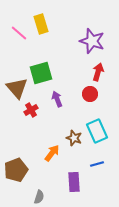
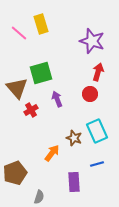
brown pentagon: moved 1 px left, 3 px down
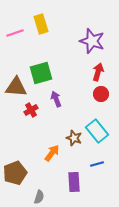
pink line: moved 4 px left; rotated 60 degrees counterclockwise
brown triangle: moved 1 px left, 1 px up; rotated 45 degrees counterclockwise
red circle: moved 11 px right
purple arrow: moved 1 px left
cyan rectangle: rotated 15 degrees counterclockwise
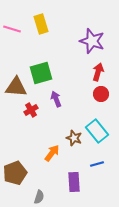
pink line: moved 3 px left, 4 px up; rotated 36 degrees clockwise
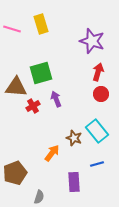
red cross: moved 2 px right, 4 px up
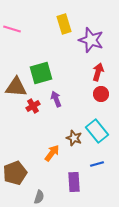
yellow rectangle: moved 23 px right
purple star: moved 1 px left, 1 px up
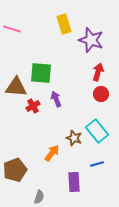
green square: rotated 20 degrees clockwise
brown pentagon: moved 3 px up
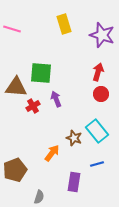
purple star: moved 11 px right, 5 px up
purple rectangle: rotated 12 degrees clockwise
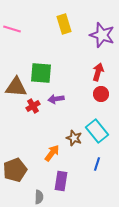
purple arrow: rotated 77 degrees counterclockwise
blue line: rotated 56 degrees counterclockwise
purple rectangle: moved 13 px left, 1 px up
gray semicircle: rotated 16 degrees counterclockwise
